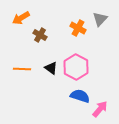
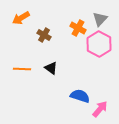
brown cross: moved 4 px right
pink hexagon: moved 23 px right, 23 px up
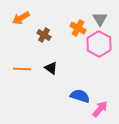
gray triangle: rotated 14 degrees counterclockwise
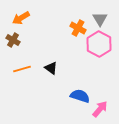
brown cross: moved 31 px left, 5 px down
orange line: rotated 18 degrees counterclockwise
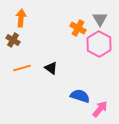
orange arrow: rotated 126 degrees clockwise
orange line: moved 1 px up
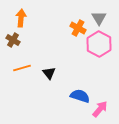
gray triangle: moved 1 px left, 1 px up
black triangle: moved 2 px left, 5 px down; rotated 16 degrees clockwise
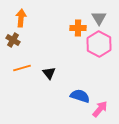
orange cross: rotated 28 degrees counterclockwise
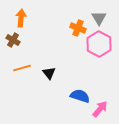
orange cross: rotated 21 degrees clockwise
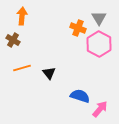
orange arrow: moved 1 px right, 2 px up
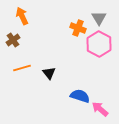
orange arrow: rotated 30 degrees counterclockwise
brown cross: rotated 24 degrees clockwise
pink arrow: rotated 90 degrees counterclockwise
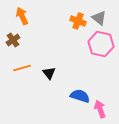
gray triangle: rotated 21 degrees counterclockwise
orange cross: moved 7 px up
pink hexagon: moved 2 px right; rotated 15 degrees counterclockwise
pink arrow: rotated 30 degrees clockwise
